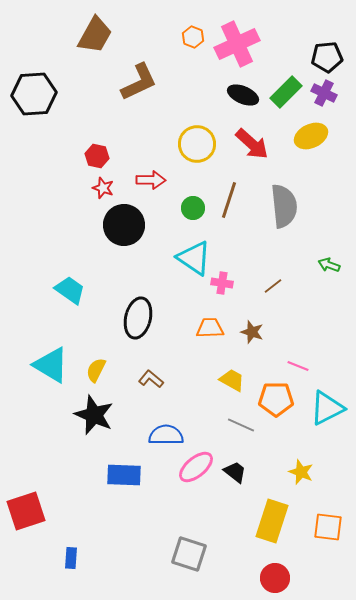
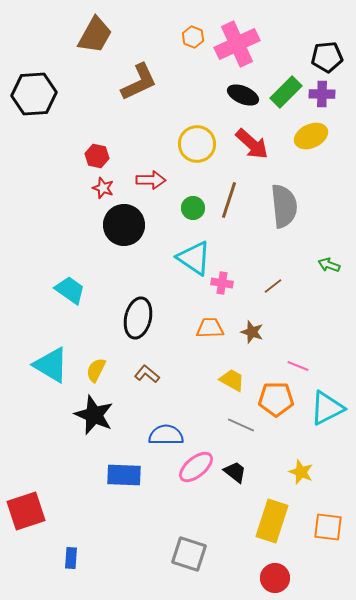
purple cross at (324, 93): moved 2 px left, 1 px down; rotated 25 degrees counterclockwise
brown L-shape at (151, 379): moved 4 px left, 5 px up
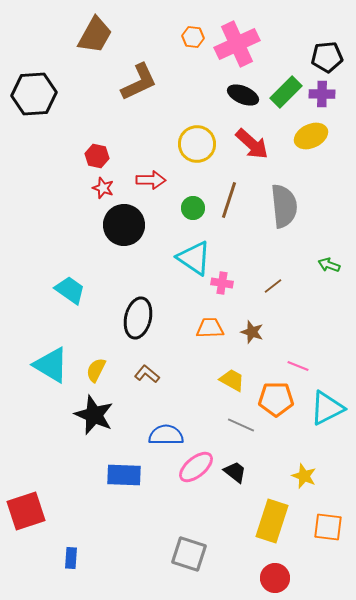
orange hexagon at (193, 37): rotated 15 degrees counterclockwise
yellow star at (301, 472): moved 3 px right, 4 px down
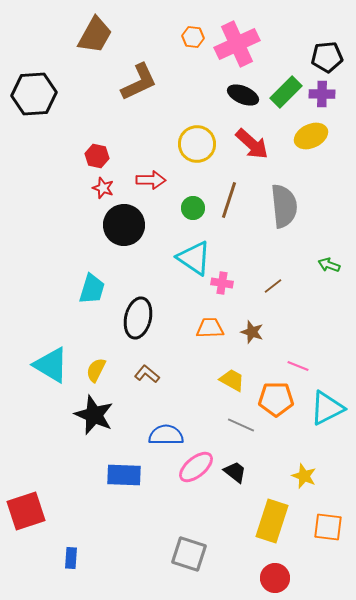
cyan trapezoid at (70, 290): moved 22 px right, 1 px up; rotated 72 degrees clockwise
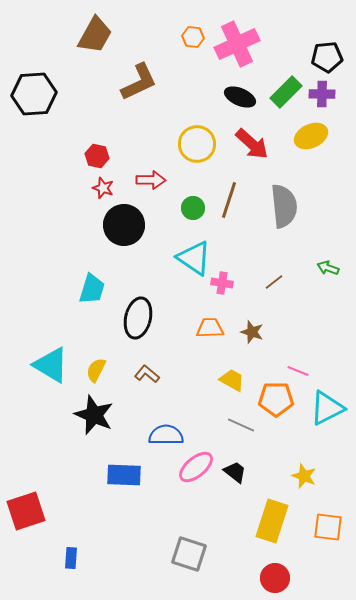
black ellipse at (243, 95): moved 3 px left, 2 px down
green arrow at (329, 265): moved 1 px left, 3 px down
brown line at (273, 286): moved 1 px right, 4 px up
pink line at (298, 366): moved 5 px down
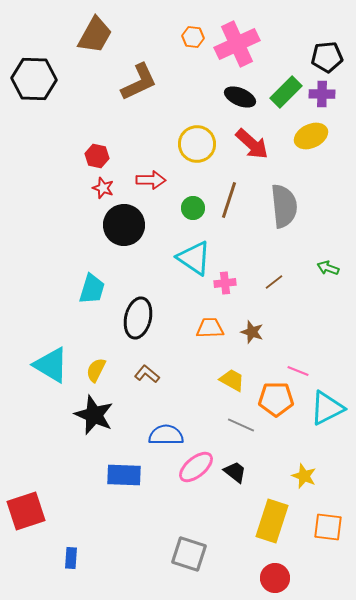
black hexagon at (34, 94): moved 15 px up; rotated 6 degrees clockwise
pink cross at (222, 283): moved 3 px right; rotated 15 degrees counterclockwise
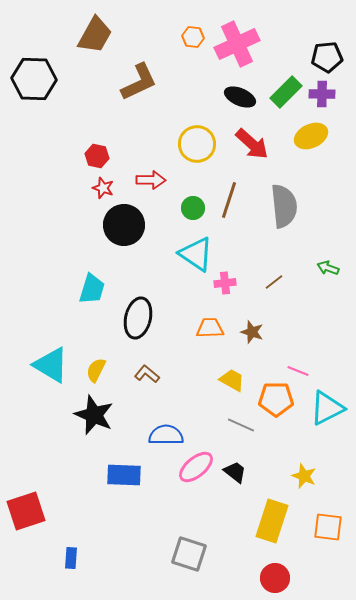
cyan triangle at (194, 258): moved 2 px right, 4 px up
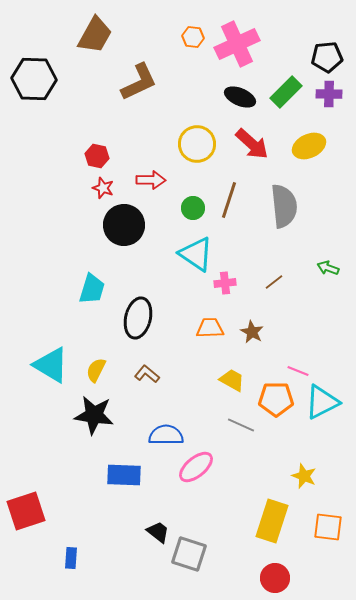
purple cross at (322, 94): moved 7 px right
yellow ellipse at (311, 136): moved 2 px left, 10 px down
brown star at (252, 332): rotated 10 degrees clockwise
cyan triangle at (327, 408): moved 5 px left, 6 px up
black star at (94, 415): rotated 15 degrees counterclockwise
black trapezoid at (235, 472): moved 77 px left, 60 px down
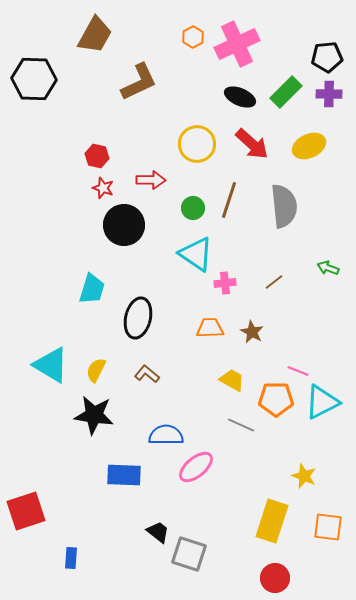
orange hexagon at (193, 37): rotated 25 degrees clockwise
